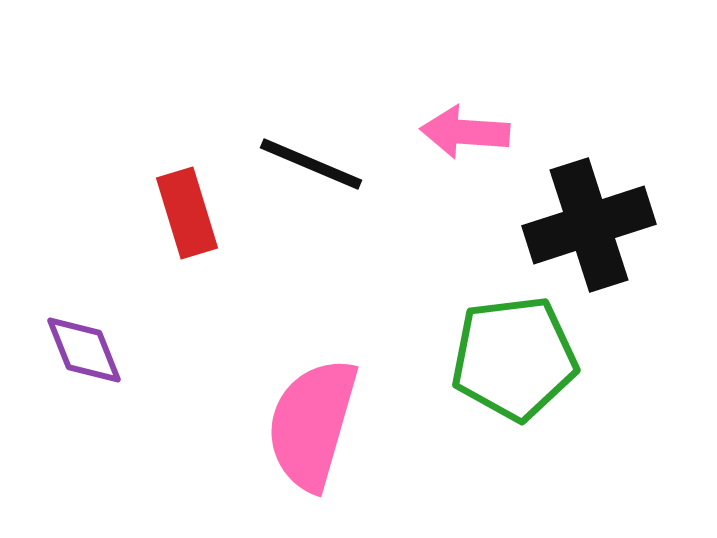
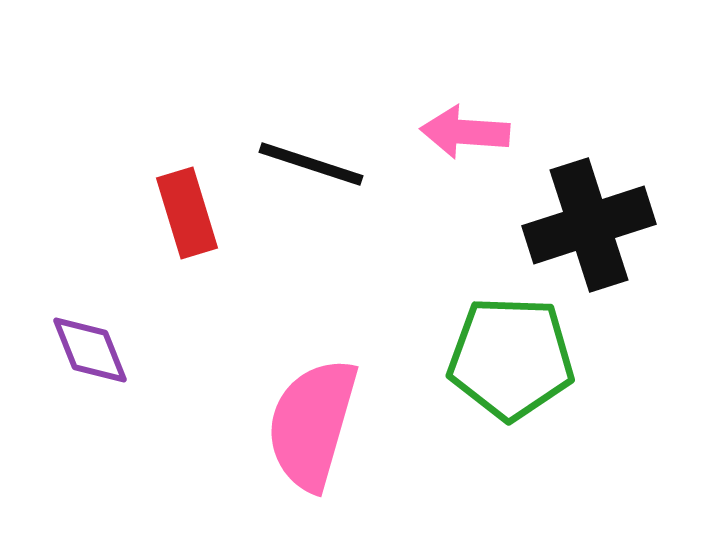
black line: rotated 5 degrees counterclockwise
purple diamond: moved 6 px right
green pentagon: moved 3 px left; rotated 9 degrees clockwise
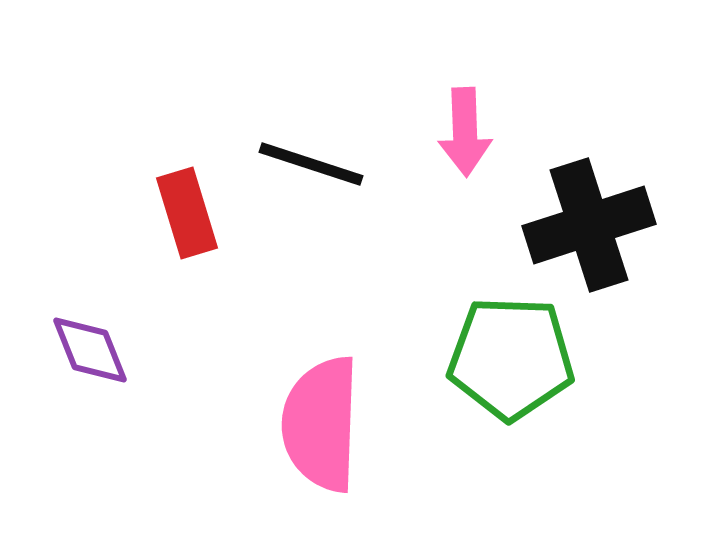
pink arrow: rotated 96 degrees counterclockwise
pink semicircle: moved 9 px right; rotated 14 degrees counterclockwise
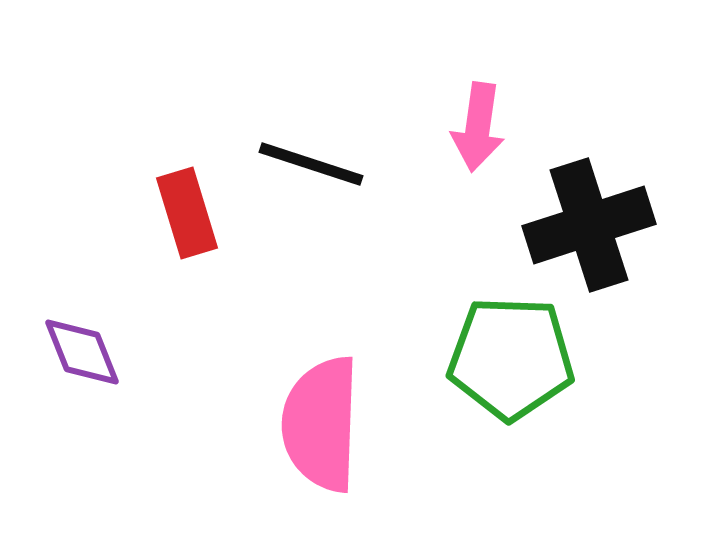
pink arrow: moved 13 px right, 5 px up; rotated 10 degrees clockwise
purple diamond: moved 8 px left, 2 px down
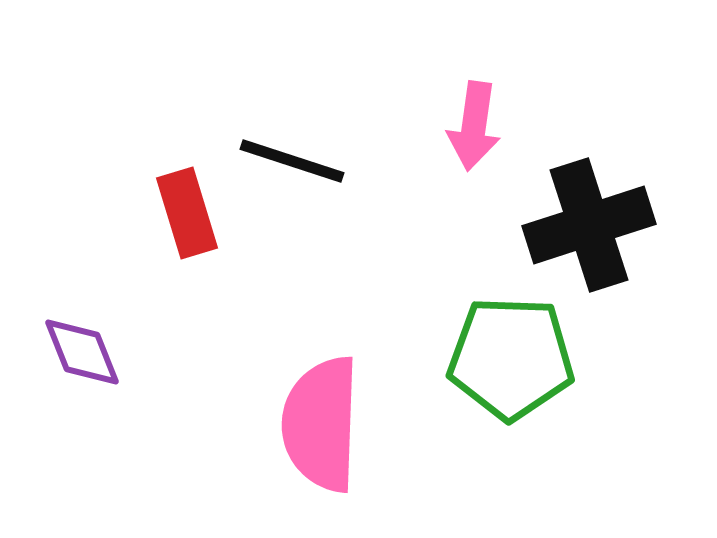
pink arrow: moved 4 px left, 1 px up
black line: moved 19 px left, 3 px up
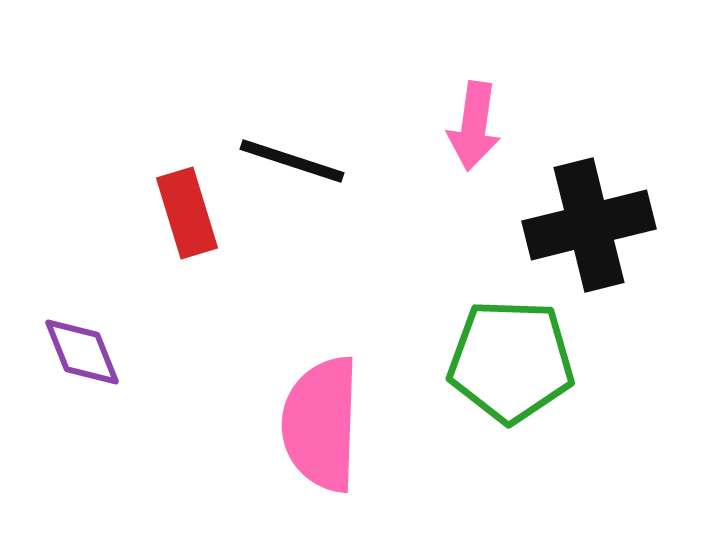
black cross: rotated 4 degrees clockwise
green pentagon: moved 3 px down
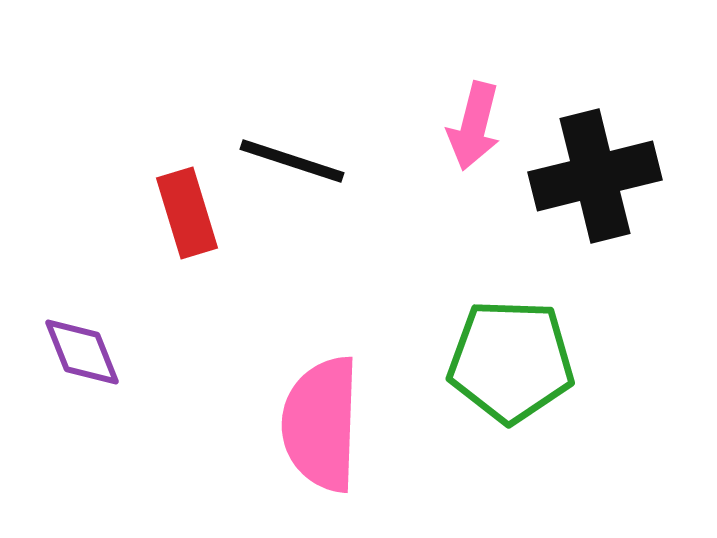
pink arrow: rotated 6 degrees clockwise
black cross: moved 6 px right, 49 px up
